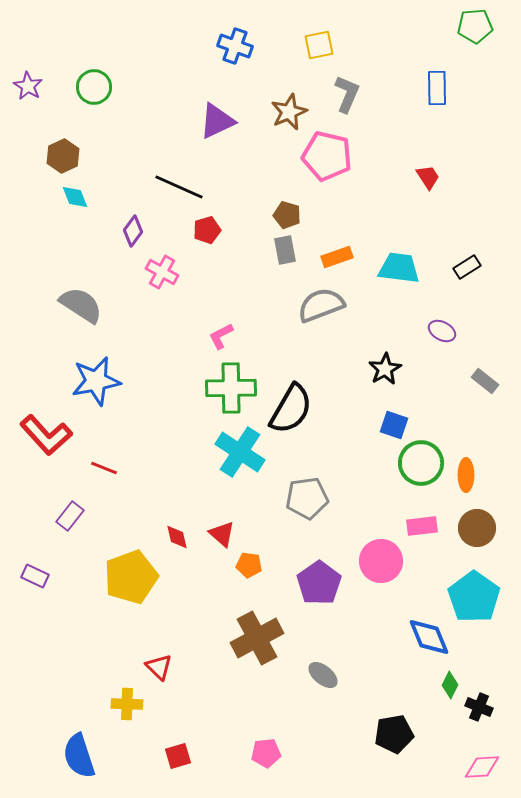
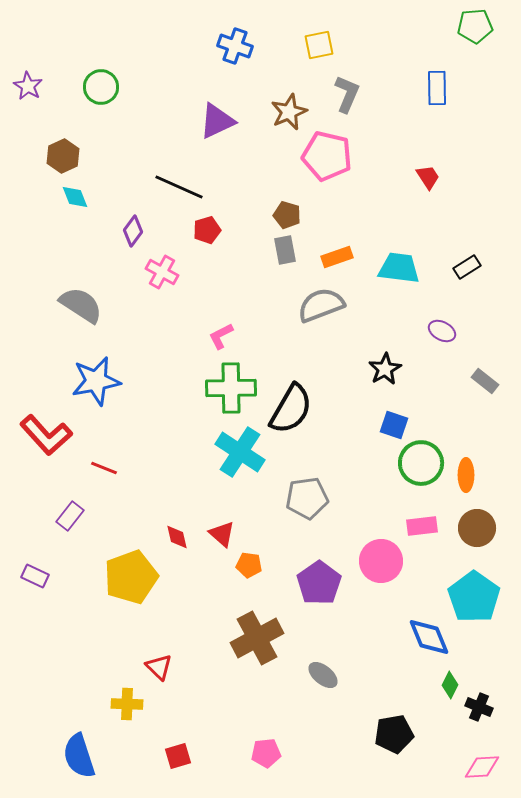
green circle at (94, 87): moved 7 px right
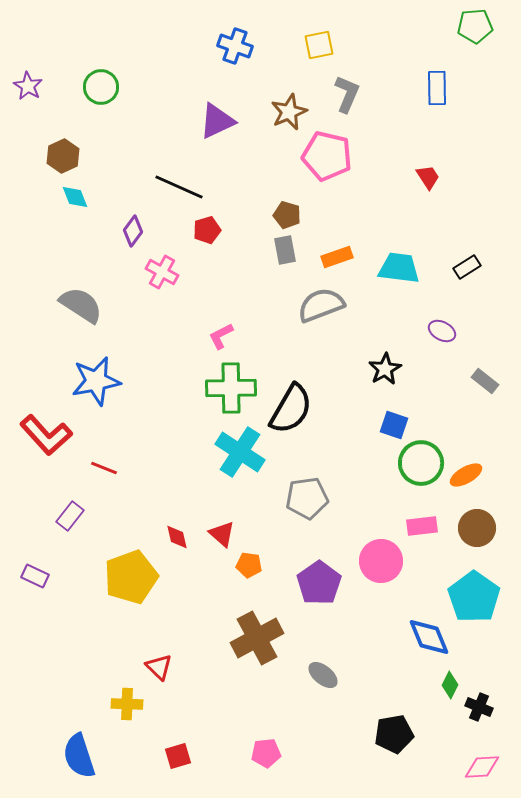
orange ellipse at (466, 475): rotated 60 degrees clockwise
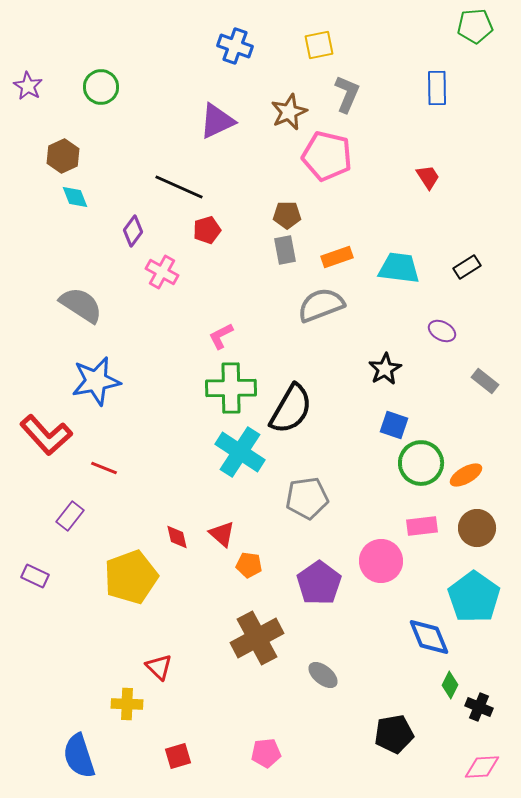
brown pentagon at (287, 215): rotated 16 degrees counterclockwise
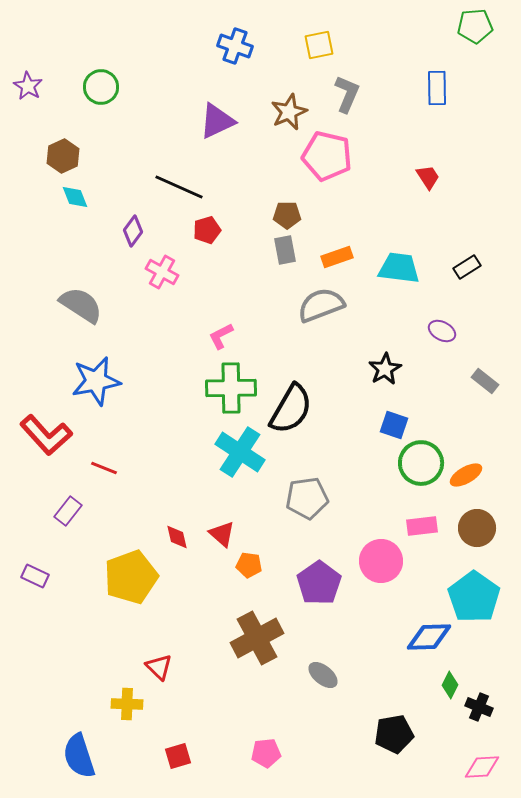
purple rectangle at (70, 516): moved 2 px left, 5 px up
blue diamond at (429, 637): rotated 69 degrees counterclockwise
